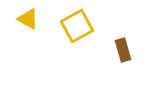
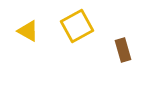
yellow triangle: moved 12 px down
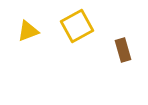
yellow triangle: rotated 50 degrees counterclockwise
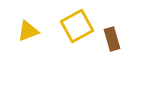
brown rectangle: moved 11 px left, 11 px up
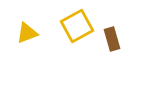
yellow triangle: moved 1 px left, 2 px down
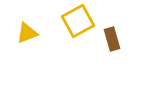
yellow square: moved 1 px right, 5 px up
